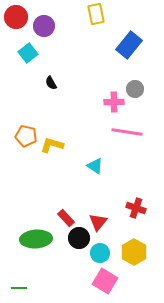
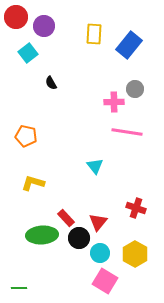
yellow rectangle: moved 2 px left, 20 px down; rotated 15 degrees clockwise
yellow L-shape: moved 19 px left, 38 px down
cyan triangle: rotated 18 degrees clockwise
green ellipse: moved 6 px right, 4 px up
yellow hexagon: moved 1 px right, 2 px down
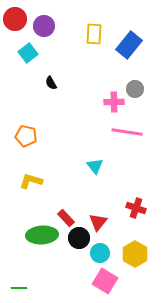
red circle: moved 1 px left, 2 px down
yellow L-shape: moved 2 px left, 2 px up
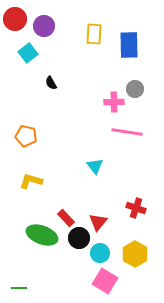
blue rectangle: rotated 40 degrees counterclockwise
green ellipse: rotated 24 degrees clockwise
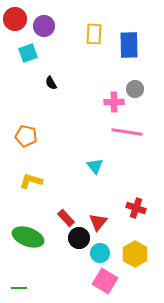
cyan square: rotated 18 degrees clockwise
green ellipse: moved 14 px left, 2 px down
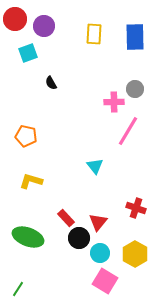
blue rectangle: moved 6 px right, 8 px up
pink line: moved 1 px right, 1 px up; rotated 68 degrees counterclockwise
green line: moved 1 px left, 1 px down; rotated 56 degrees counterclockwise
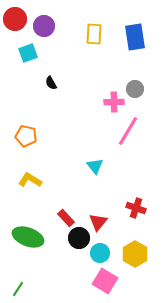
blue rectangle: rotated 8 degrees counterclockwise
yellow L-shape: moved 1 px left, 1 px up; rotated 15 degrees clockwise
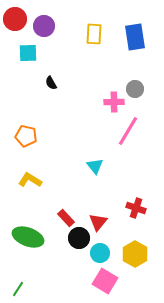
cyan square: rotated 18 degrees clockwise
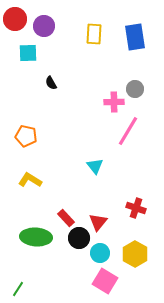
green ellipse: moved 8 px right; rotated 16 degrees counterclockwise
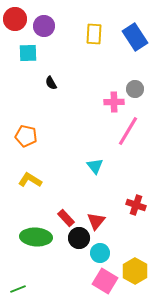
blue rectangle: rotated 24 degrees counterclockwise
red cross: moved 3 px up
red triangle: moved 2 px left, 1 px up
yellow hexagon: moved 17 px down
green line: rotated 35 degrees clockwise
